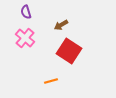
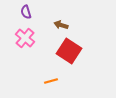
brown arrow: rotated 48 degrees clockwise
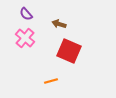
purple semicircle: moved 2 px down; rotated 24 degrees counterclockwise
brown arrow: moved 2 px left, 1 px up
red square: rotated 10 degrees counterclockwise
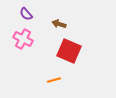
pink cross: moved 2 px left, 1 px down; rotated 12 degrees counterclockwise
orange line: moved 3 px right, 1 px up
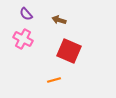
brown arrow: moved 4 px up
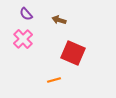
pink cross: rotated 18 degrees clockwise
red square: moved 4 px right, 2 px down
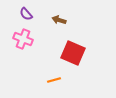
pink cross: rotated 24 degrees counterclockwise
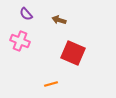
pink cross: moved 3 px left, 2 px down
orange line: moved 3 px left, 4 px down
